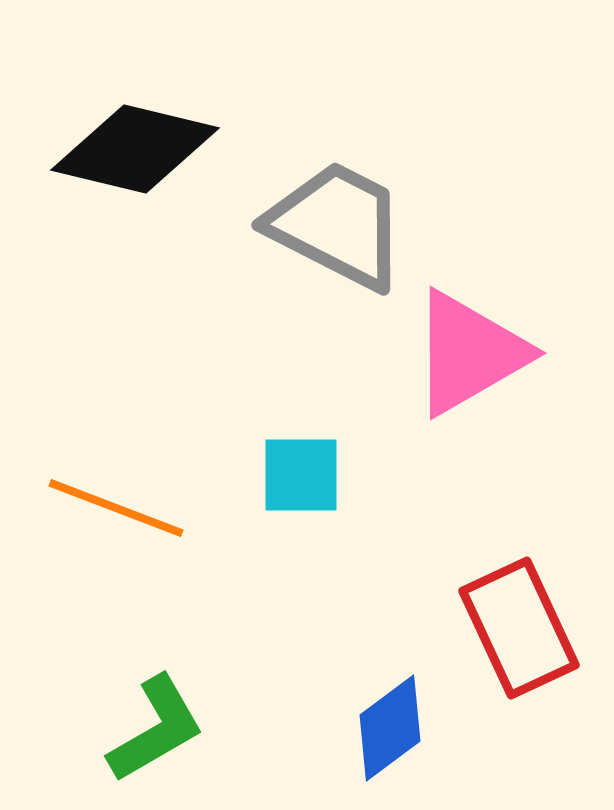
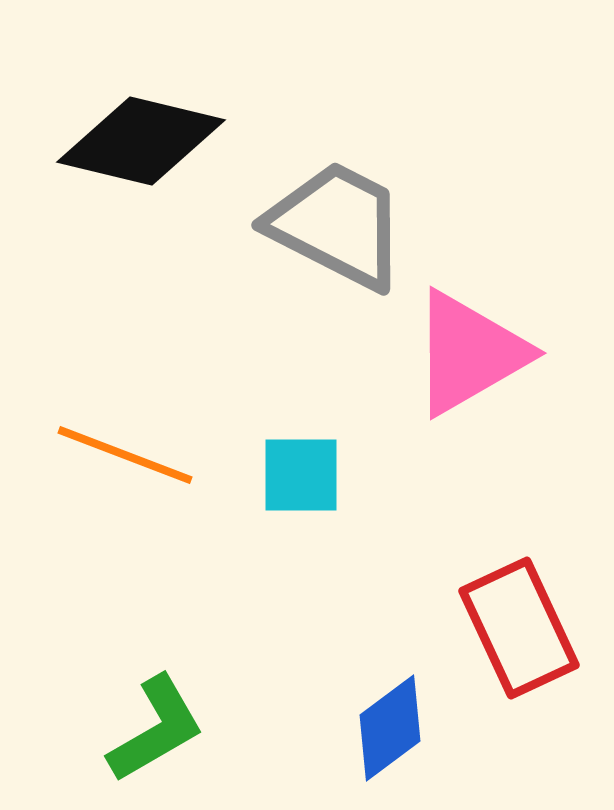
black diamond: moved 6 px right, 8 px up
orange line: moved 9 px right, 53 px up
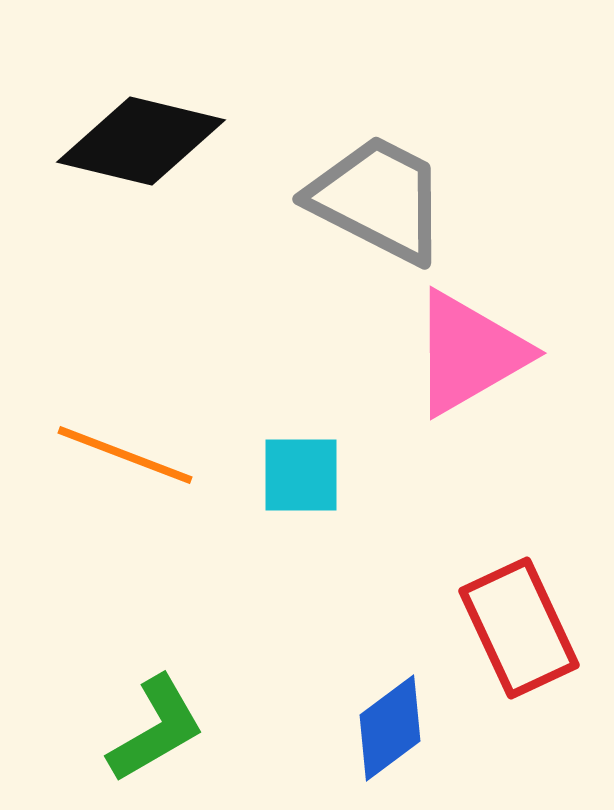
gray trapezoid: moved 41 px right, 26 px up
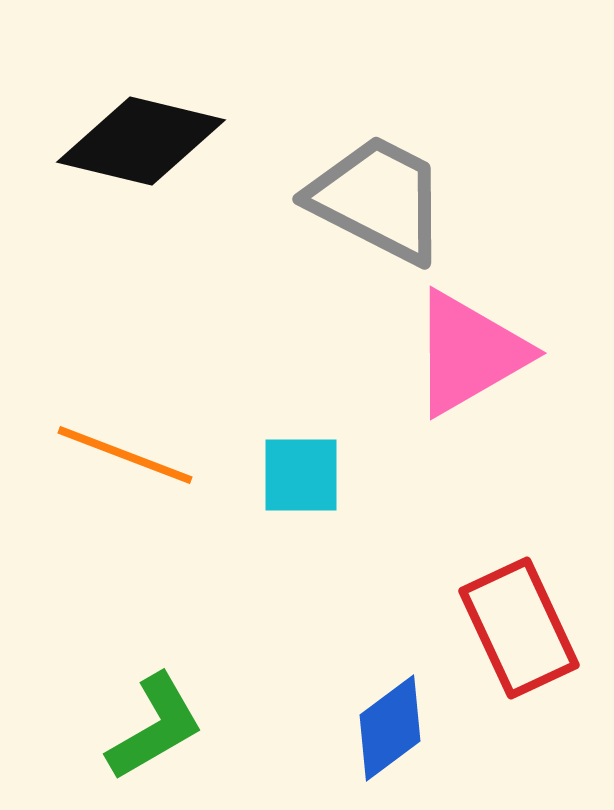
green L-shape: moved 1 px left, 2 px up
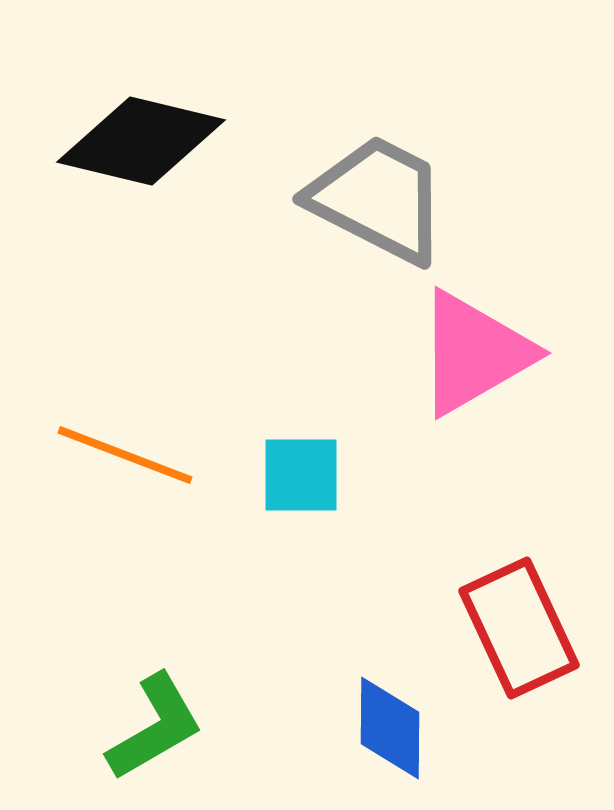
pink triangle: moved 5 px right
blue diamond: rotated 53 degrees counterclockwise
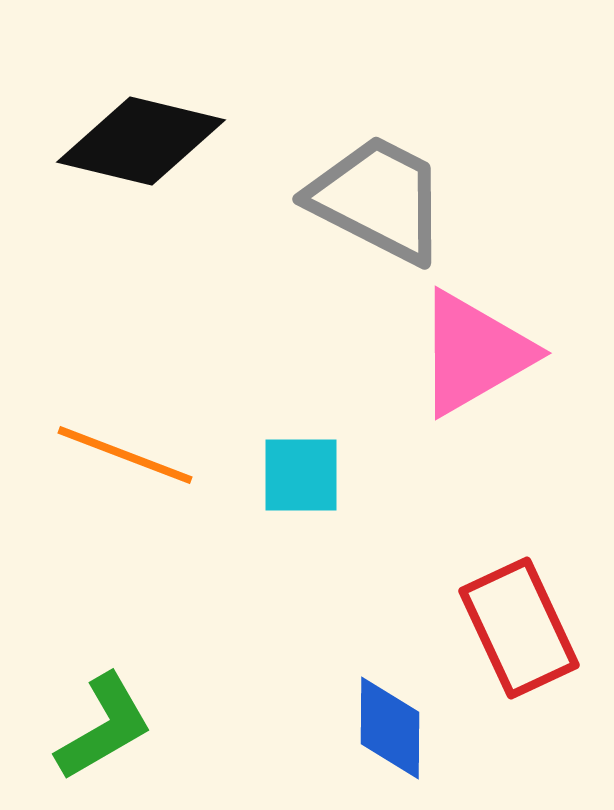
green L-shape: moved 51 px left
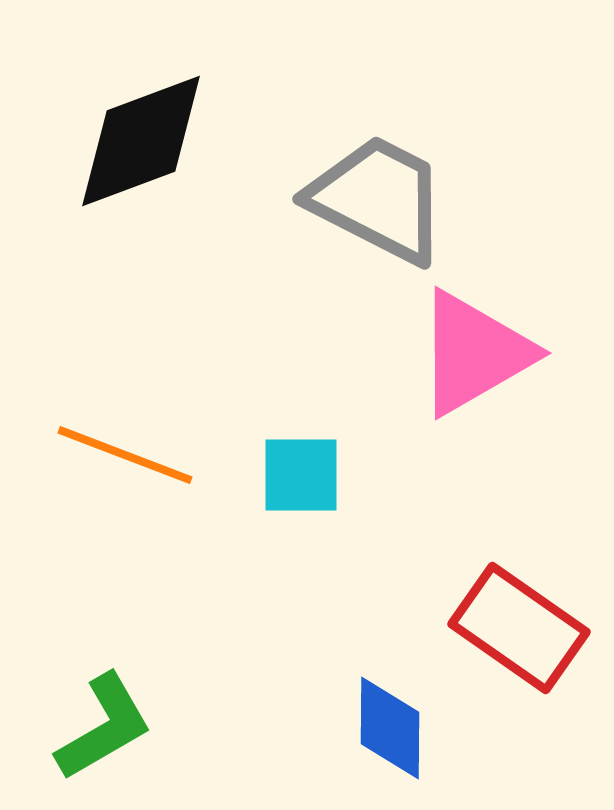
black diamond: rotated 34 degrees counterclockwise
red rectangle: rotated 30 degrees counterclockwise
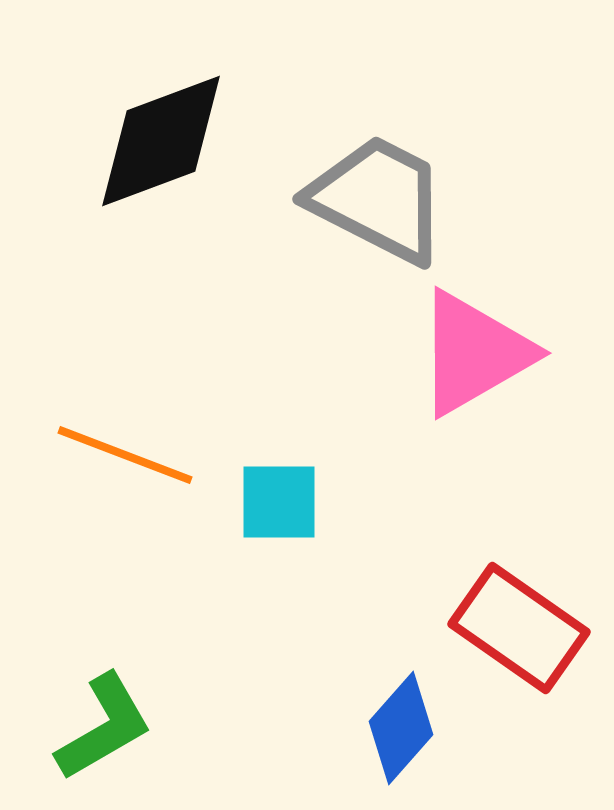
black diamond: moved 20 px right
cyan square: moved 22 px left, 27 px down
blue diamond: moved 11 px right; rotated 41 degrees clockwise
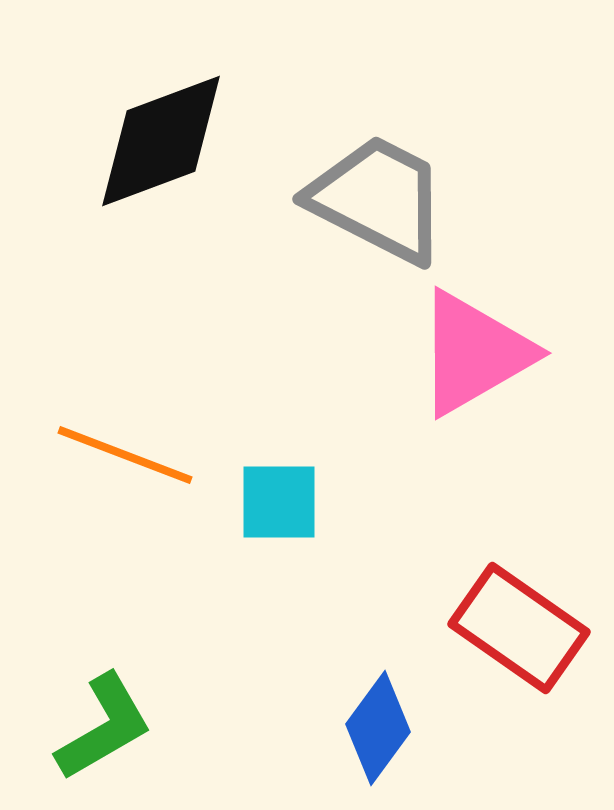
blue diamond: moved 23 px left; rotated 5 degrees counterclockwise
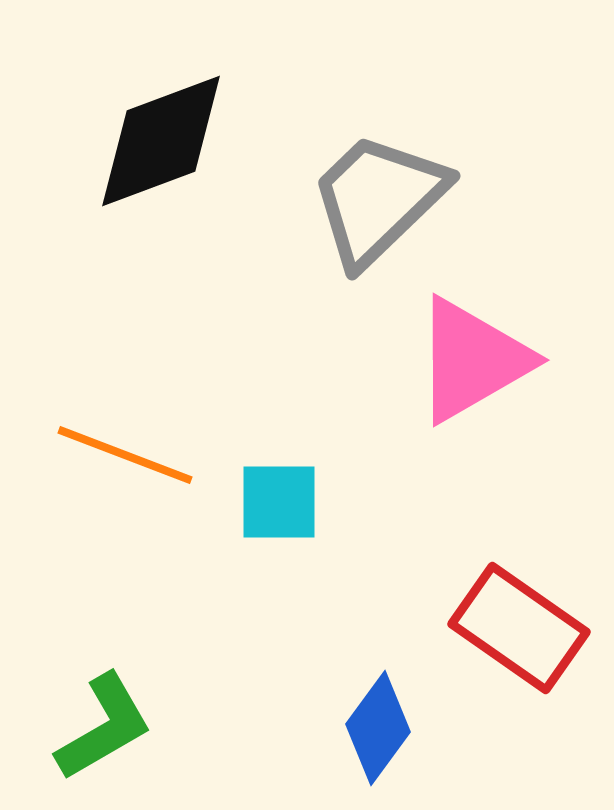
gray trapezoid: rotated 71 degrees counterclockwise
pink triangle: moved 2 px left, 7 px down
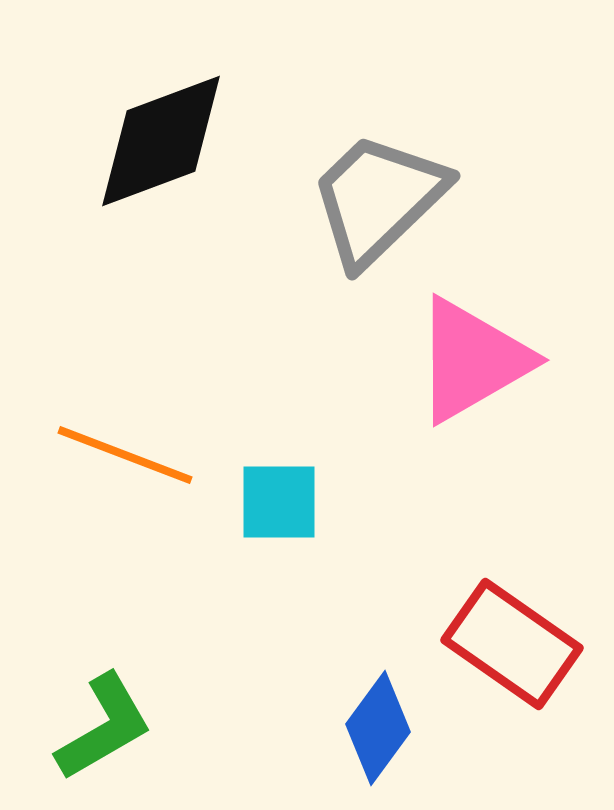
red rectangle: moved 7 px left, 16 px down
